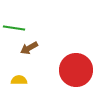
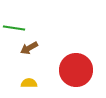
yellow semicircle: moved 10 px right, 3 px down
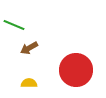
green line: moved 3 px up; rotated 15 degrees clockwise
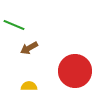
red circle: moved 1 px left, 1 px down
yellow semicircle: moved 3 px down
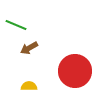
green line: moved 2 px right
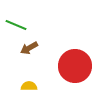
red circle: moved 5 px up
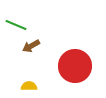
brown arrow: moved 2 px right, 2 px up
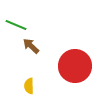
brown arrow: rotated 72 degrees clockwise
yellow semicircle: rotated 91 degrees counterclockwise
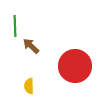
green line: moved 1 px left, 1 px down; rotated 65 degrees clockwise
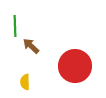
yellow semicircle: moved 4 px left, 4 px up
